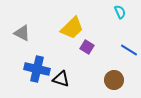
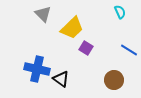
gray triangle: moved 21 px right, 19 px up; rotated 18 degrees clockwise
purple square: moved 1 px left, 1 px down
black triangle: rotated 18 degrees clockwise
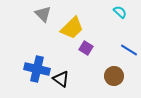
cyan semicircle: rotated 24 degrees counterclockwise
brown circle: moved 4 px up
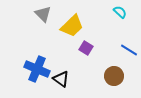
yellow trapezoid: moved 2 px up
blue cross: rotated 10 degrees clockwise
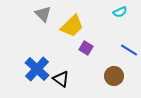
cyan semicircle: rotated 112 degrees clockwise
blue cross: rotated 20 degrees clockwise
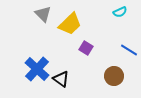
yellow trapezoid: moved 2 px left, 2 px up
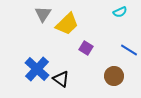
gray triangle: rotated 18 degrees clockwise
yellow trapezoid: moved 3 px left
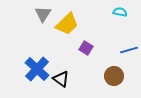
cyan semicircle: rotated 144 degrees counterclockwise
blue line: rotated 48 degrees counterclockwise
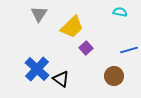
gray triangle: moved 4 px left
yellow trapezoid: moved 5 px right, 3 px down
purple square: rotated 16 degrees clockwise
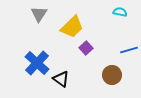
blue cross: moved 6 px up
brown circle: moved 2 px left, 1 px up
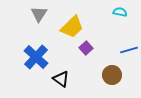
blue cross: moved 1 px left, 6 px up
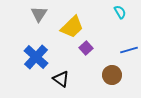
cyan semicircle: rotated 48 degrees clockwise
